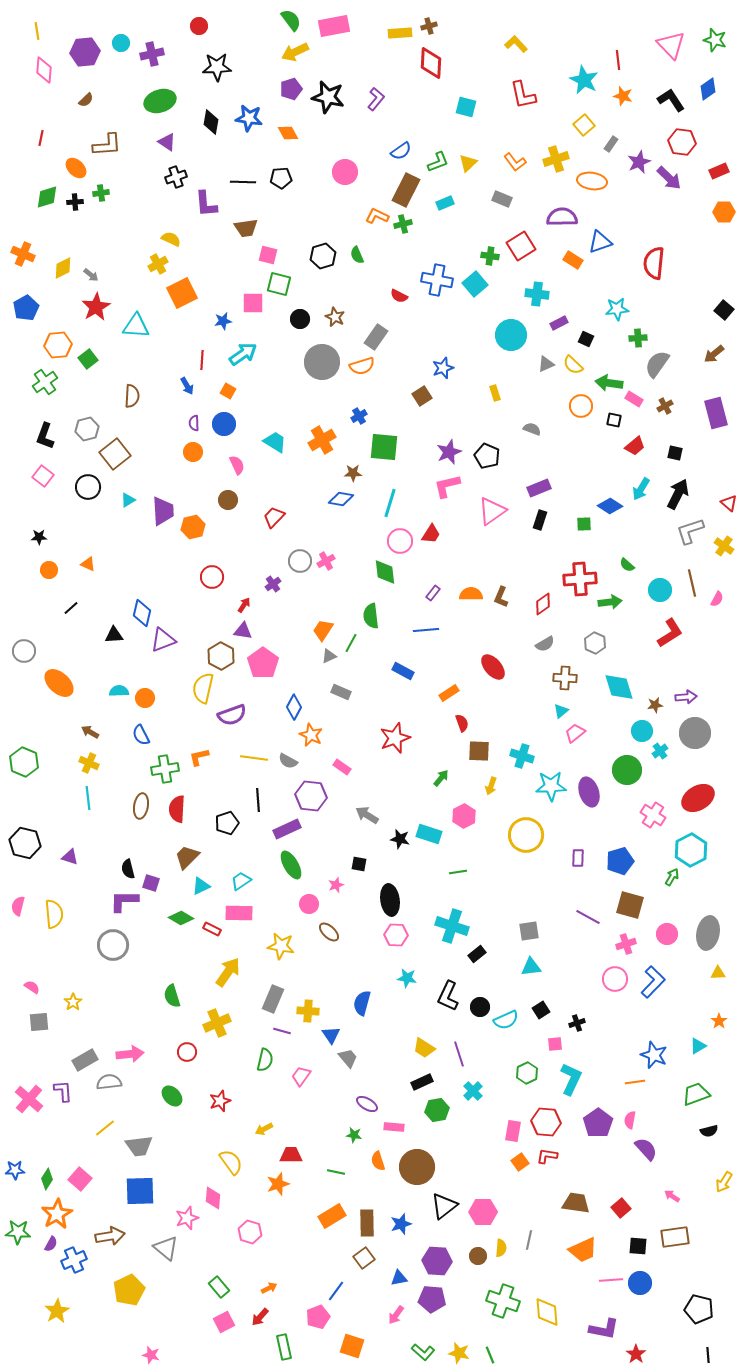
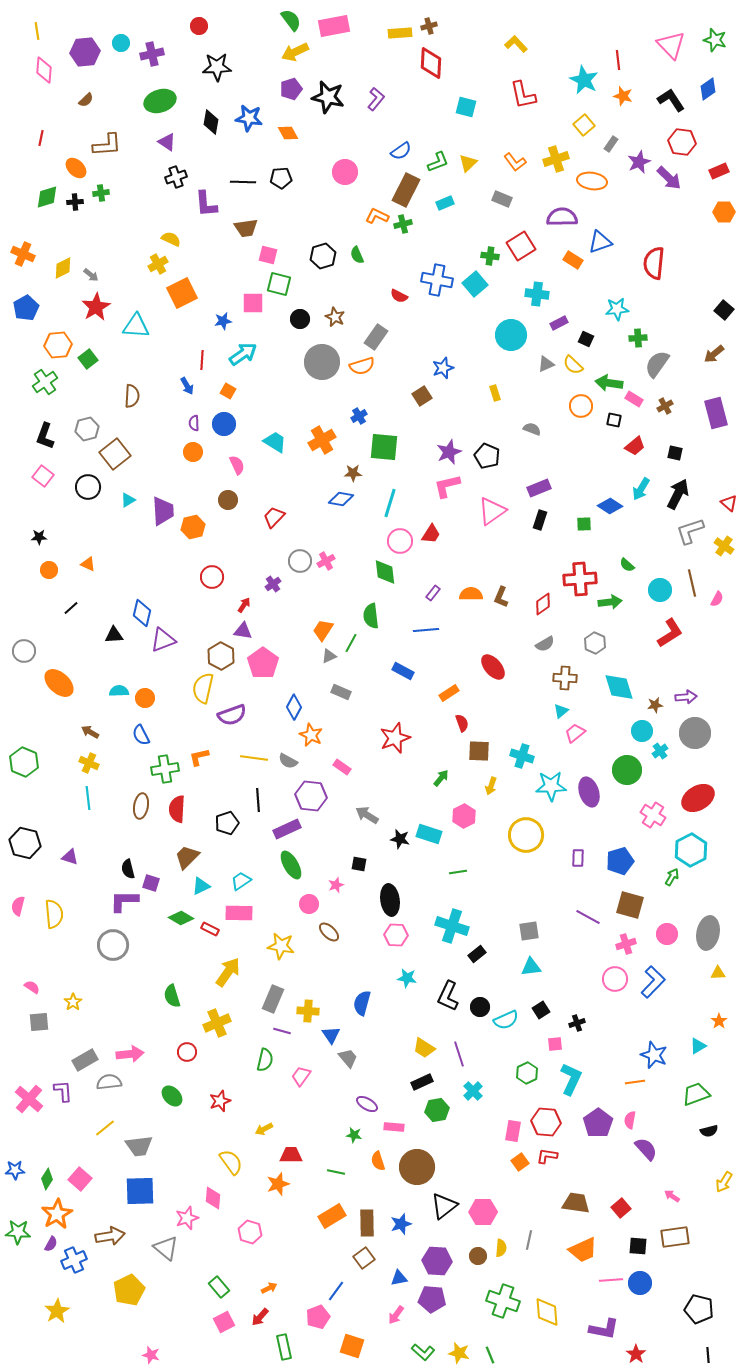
red rectangle at (212, 929): moved 2 px left
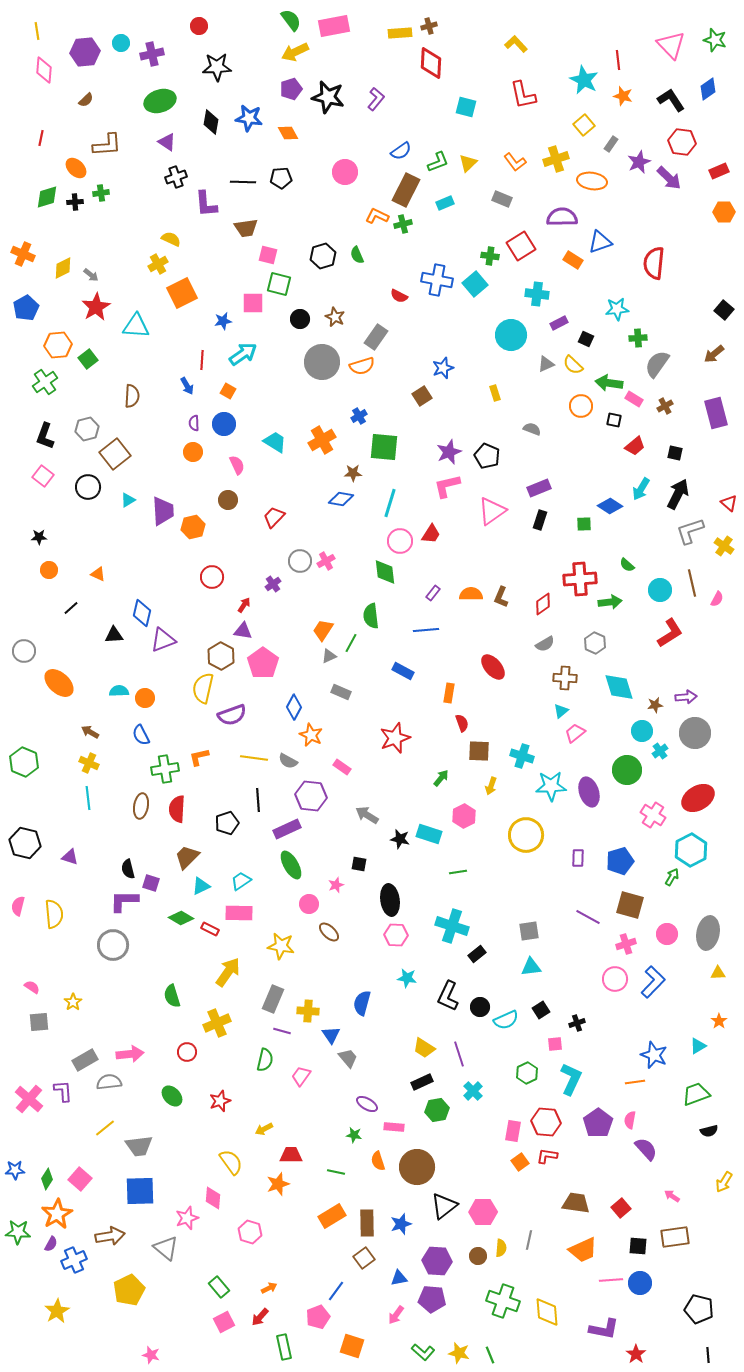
orange triangle at (88, 564): moved 10 px right, 10 px down
orange rectangle at (449, 693): rotated 48 degrees counterclockwise
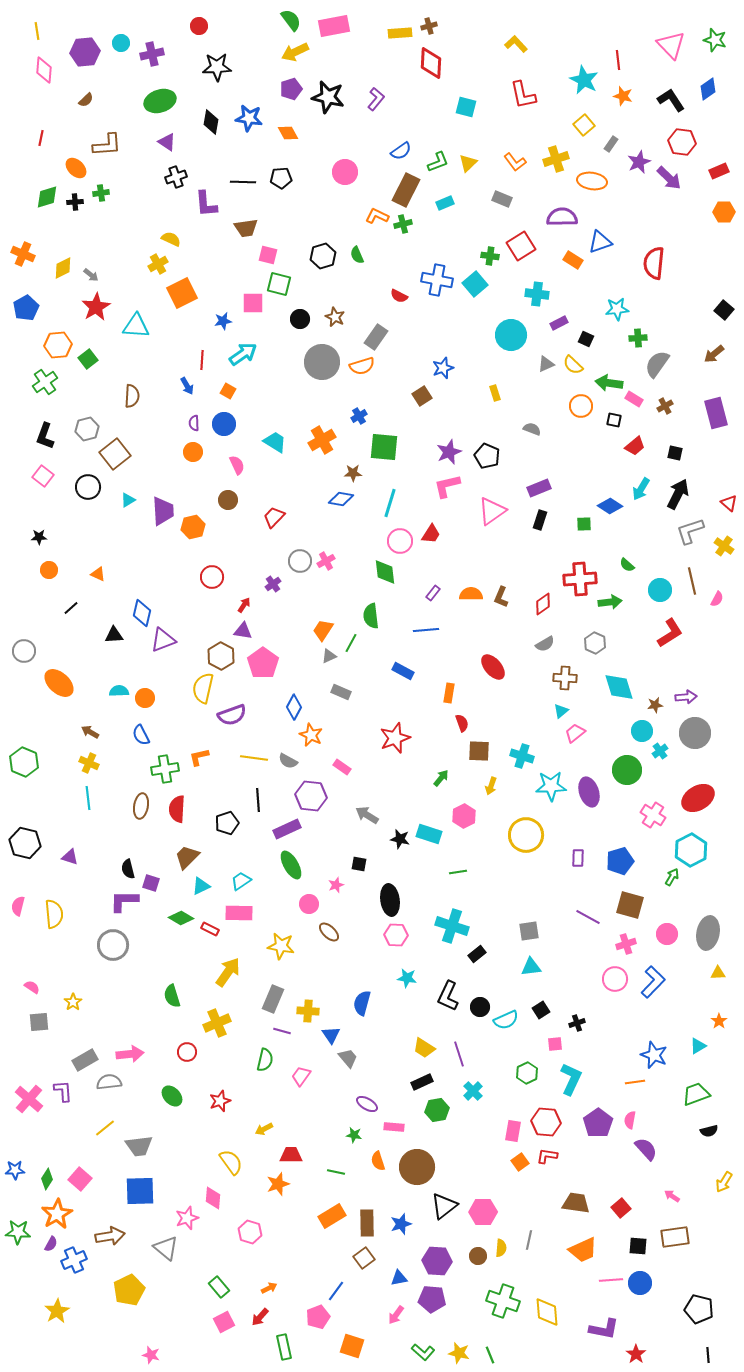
brown line at (692, 583): moved 2 px up
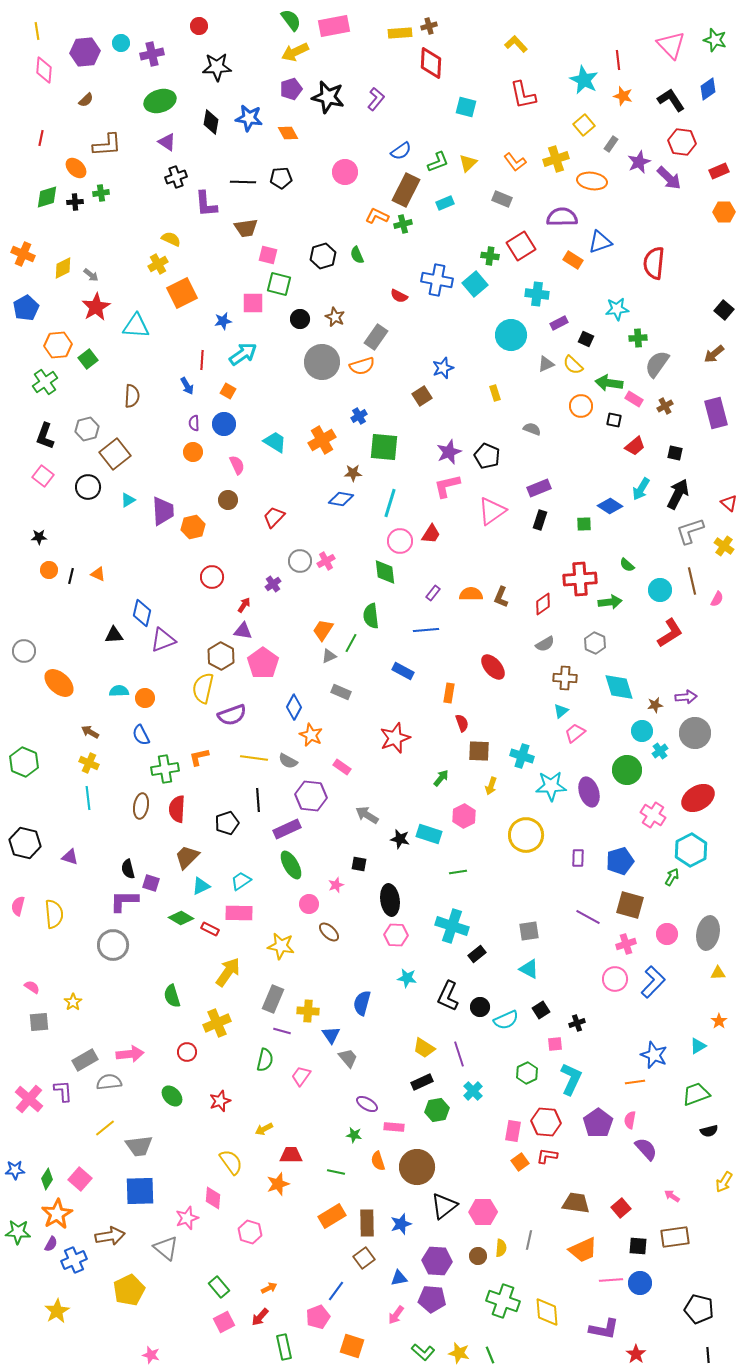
black line at (71, 608): moved 32 px up; rotated 35 degrees counterclockwise
cyan triangle at (531, 967): moved 2 px left, 2 px down; rotated 35 degrees clockwise
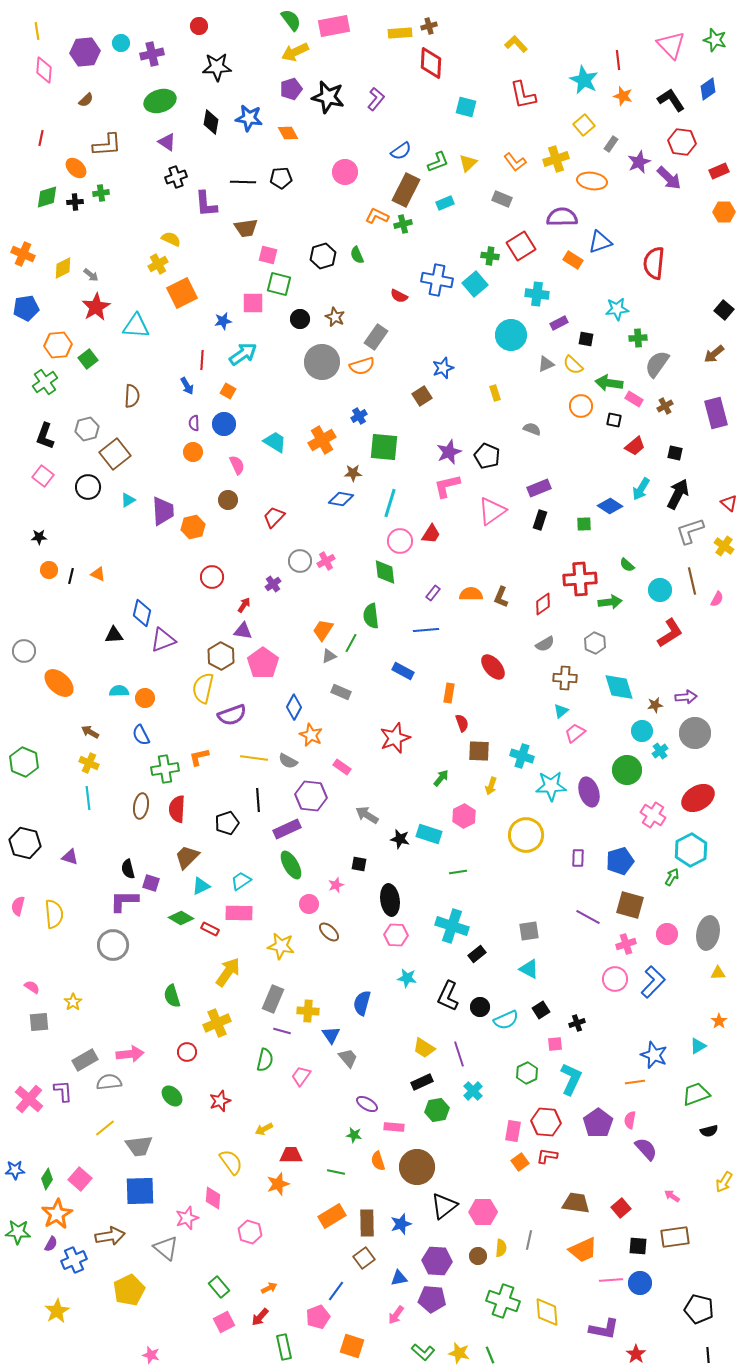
blue pentagon at (26, 308): rotated 20 degrees clockwise
black square at (586, 339): rotated 14 degrees counterclockwise
